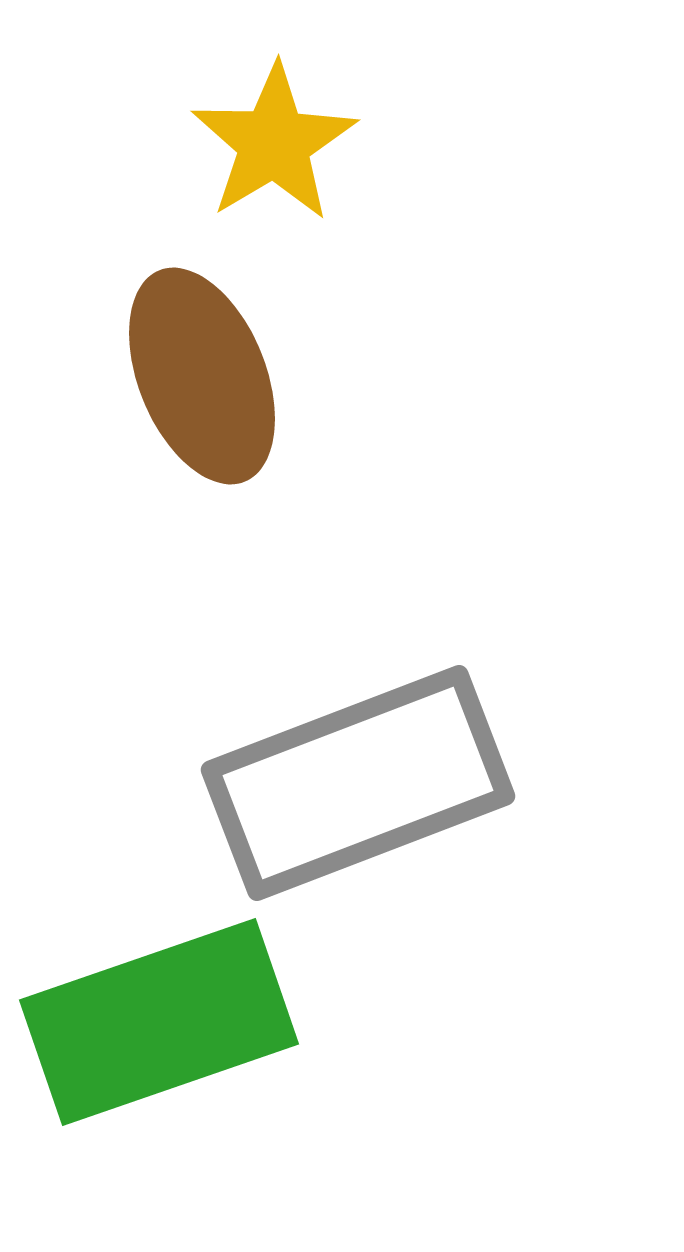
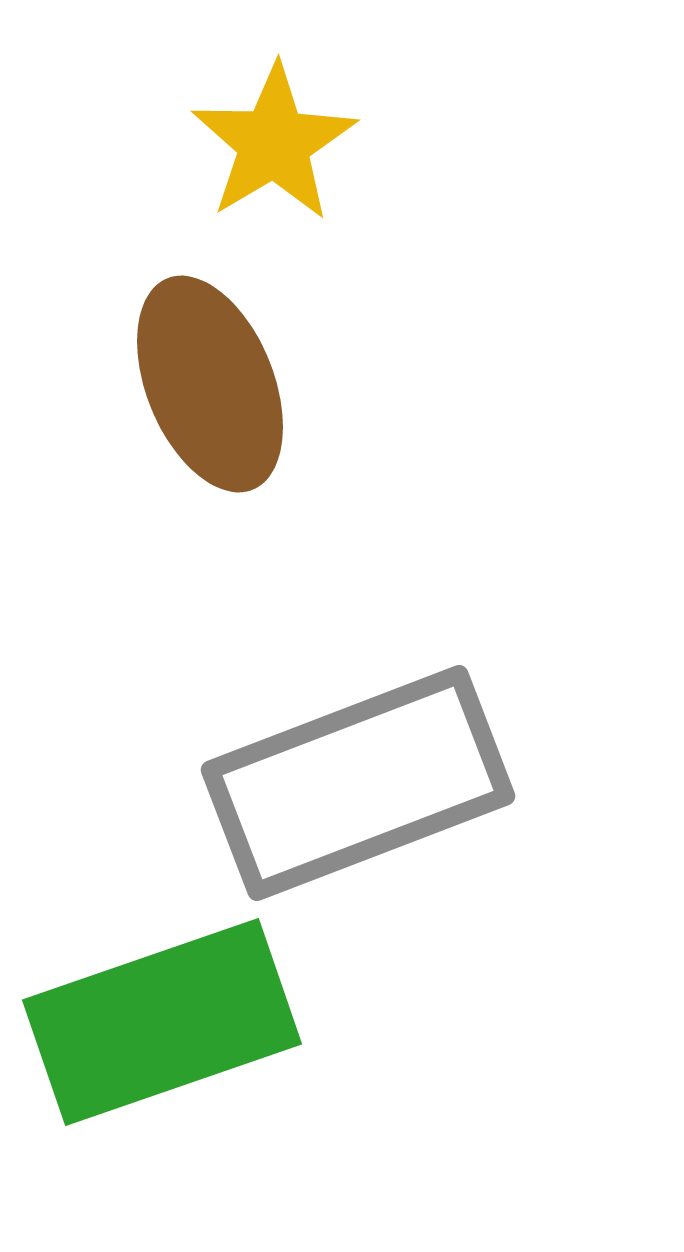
brown ellipse: moved 8 px right, 8 px down
green rectangle: moved 3 px right
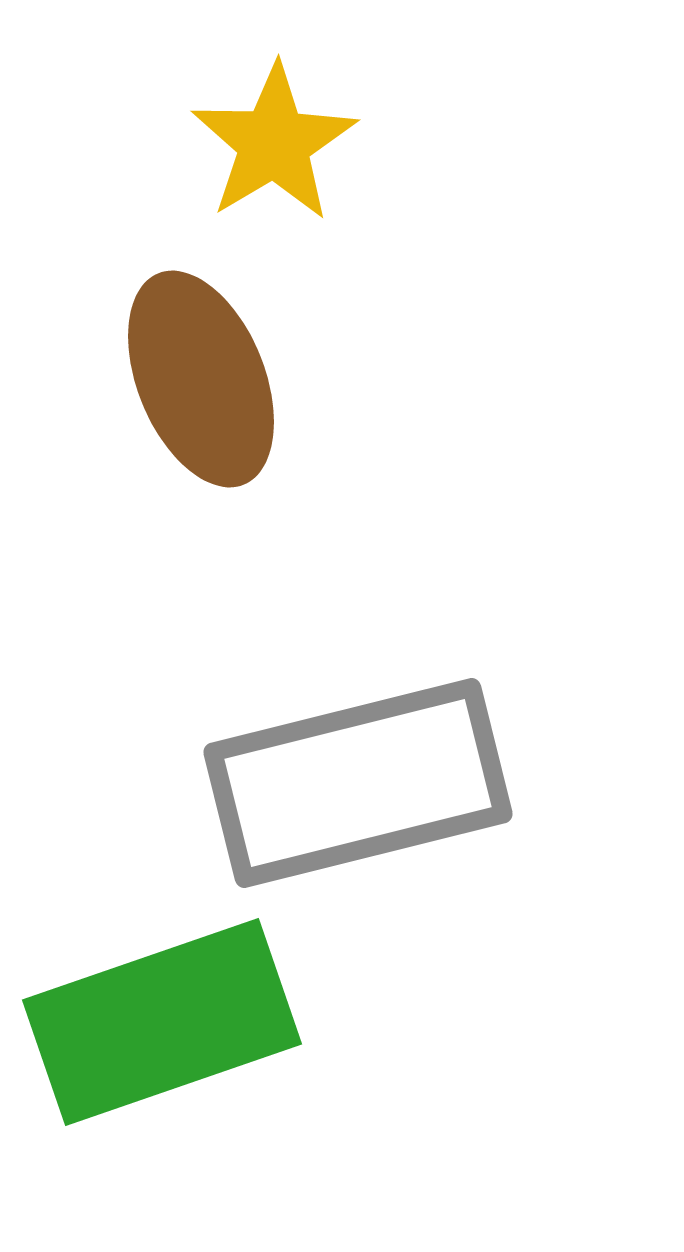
brown ellipse: moved 9 px left, 5 px up
gray rectangle: rotated 7 degrees clockwise
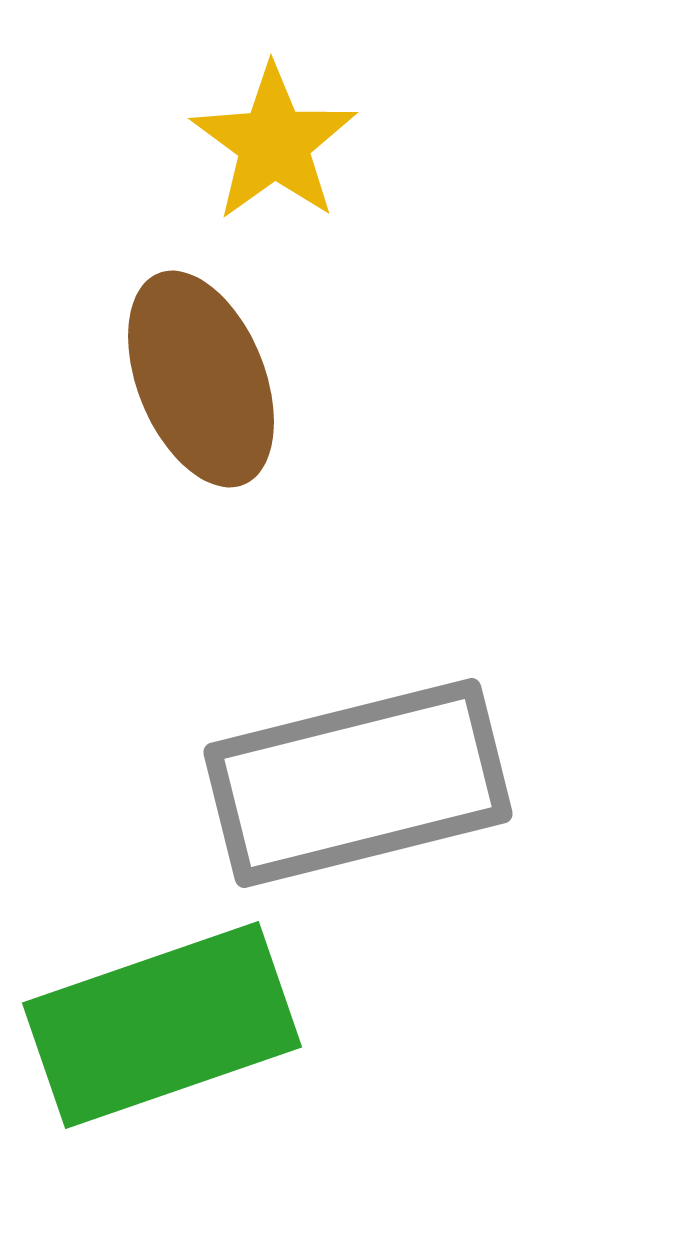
yellow star: rotated 5 degrees counterclockwise
green rectangle: moved 3 px down
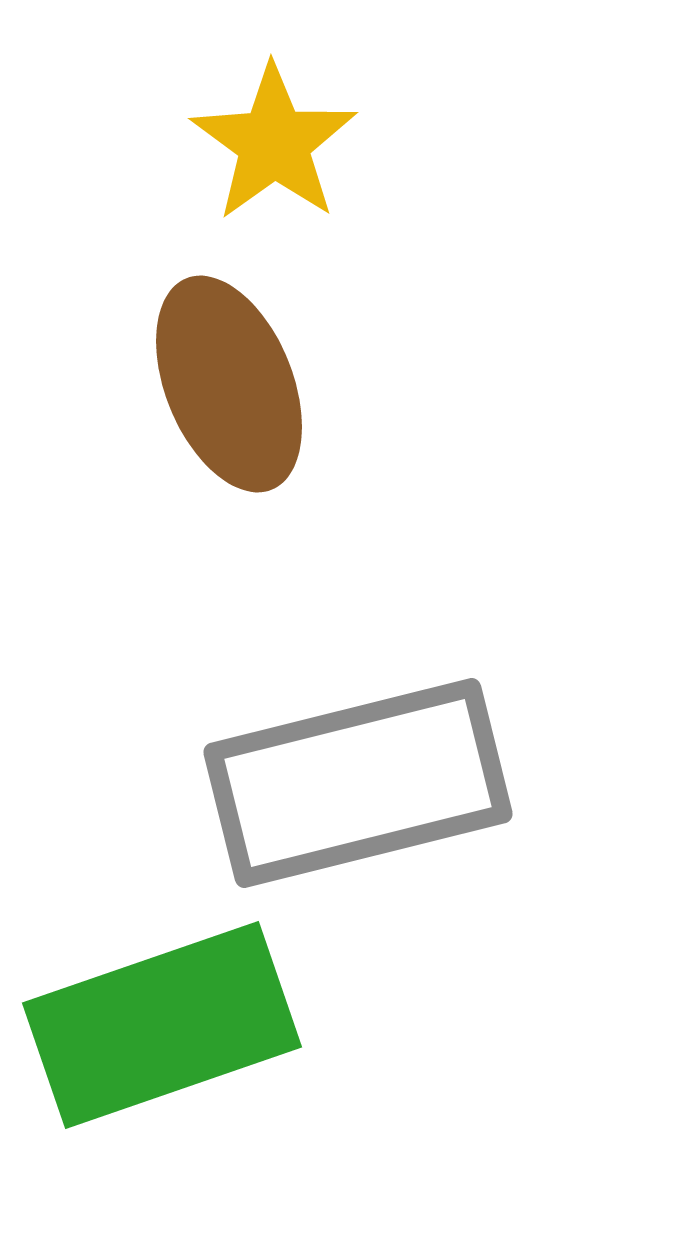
brown ellipse: moved 28 px right, 5 px down
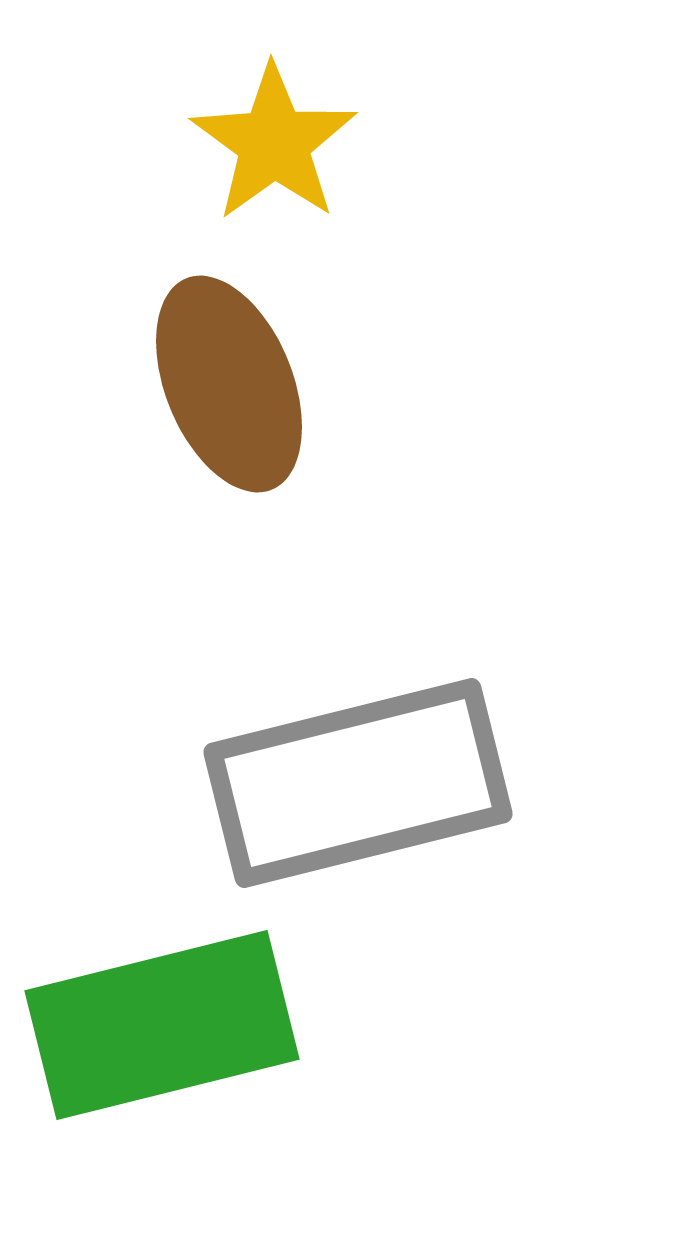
green rectangle: rotated 5 degrees clockwise
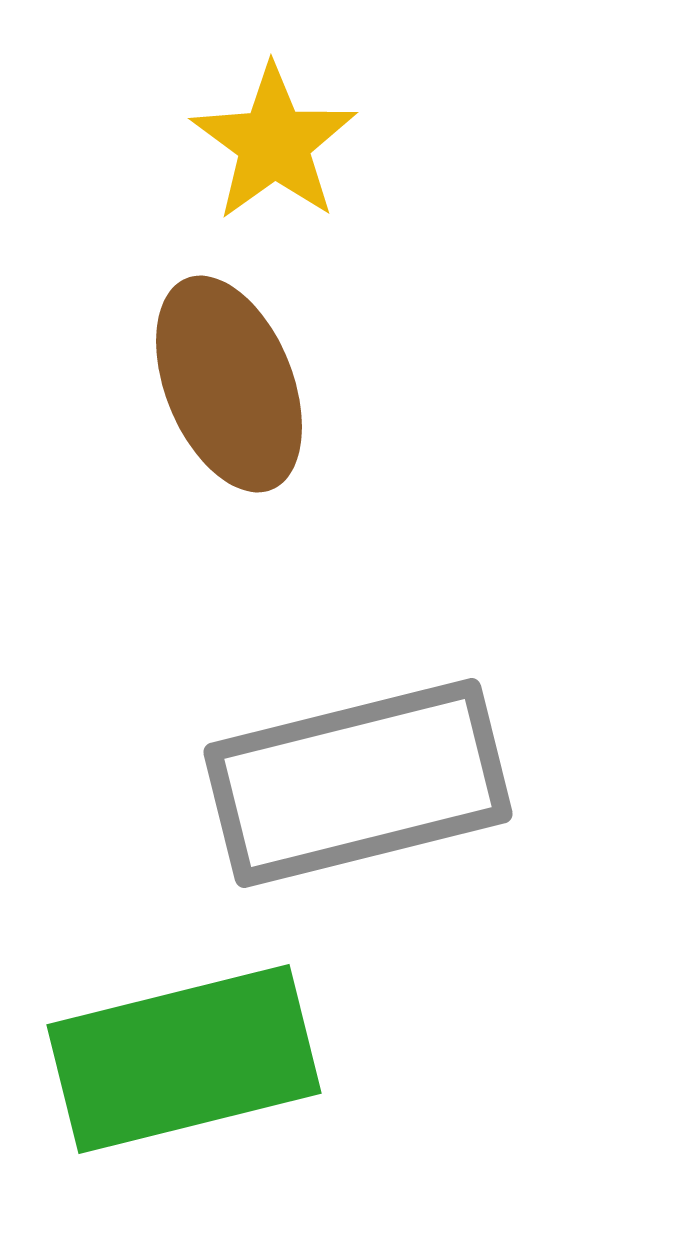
green rectangle: moved 22 px right, 34 px down
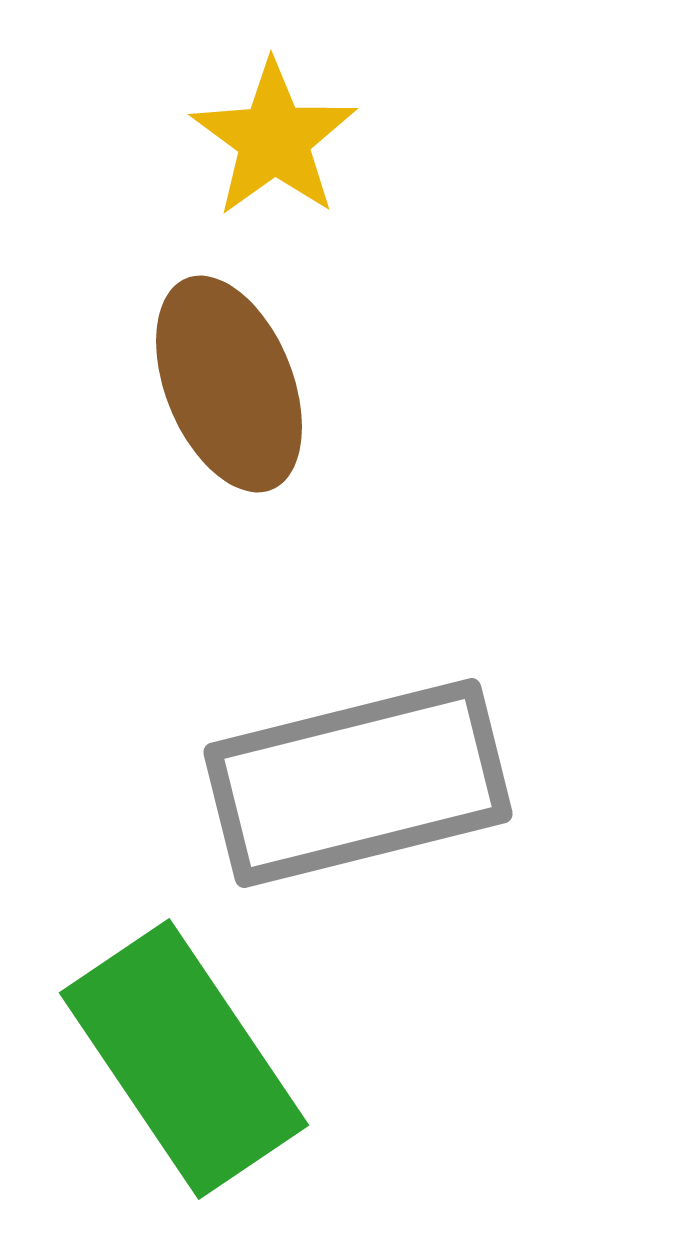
yellow star: moved 4 px up
green rectangle: rotated 70 degrees clockwise
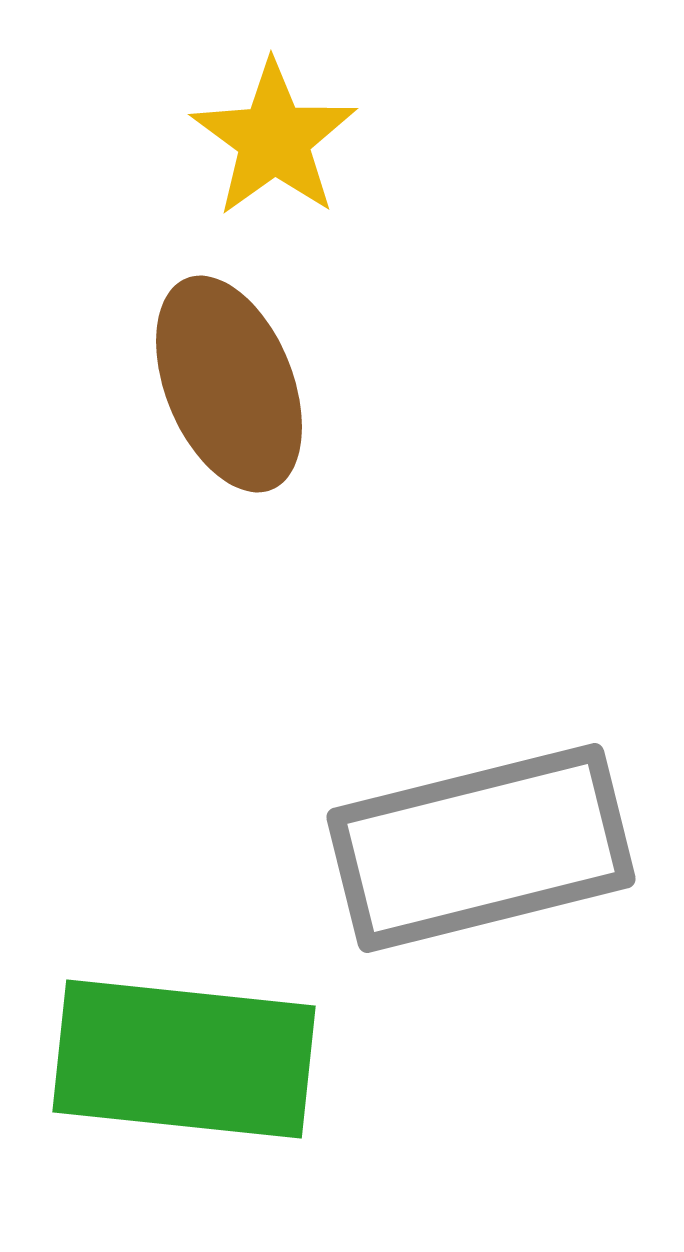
gray rectangle: moved 123 px right, 65 px down
green rectangle: rotated 50 degrees counterclockwise
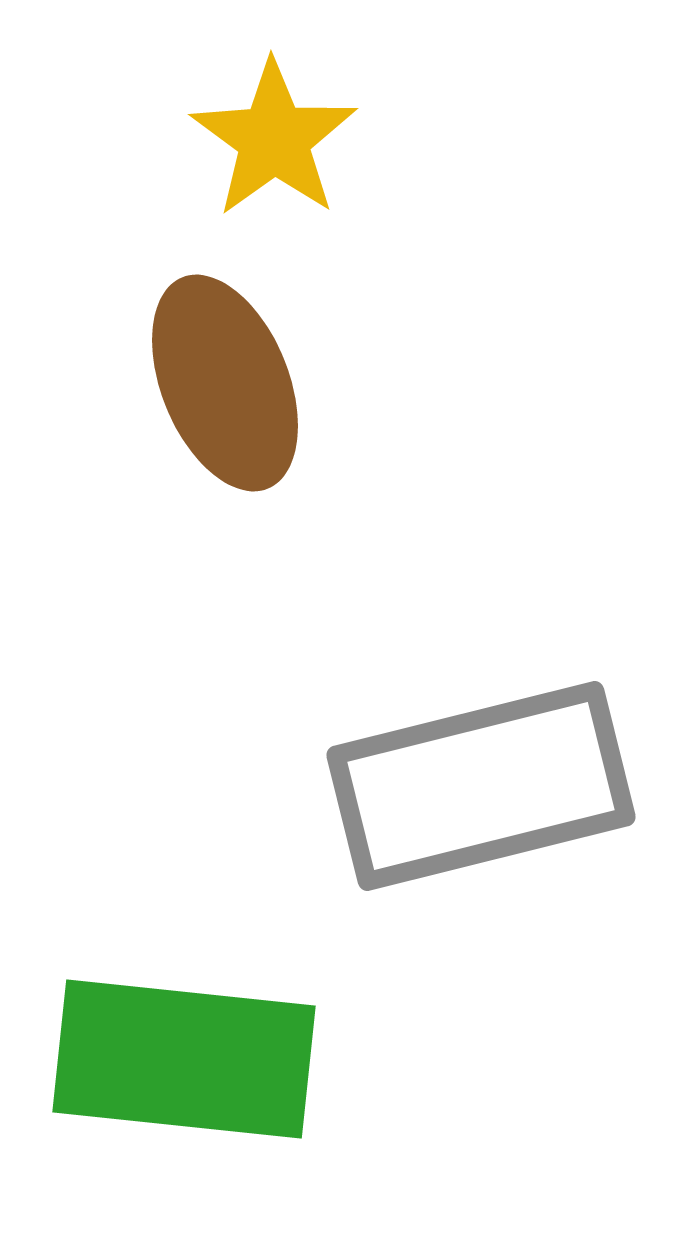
brown ellipse: moved 4 px left, 1 px up
gray rectangle: moved 62 px up
